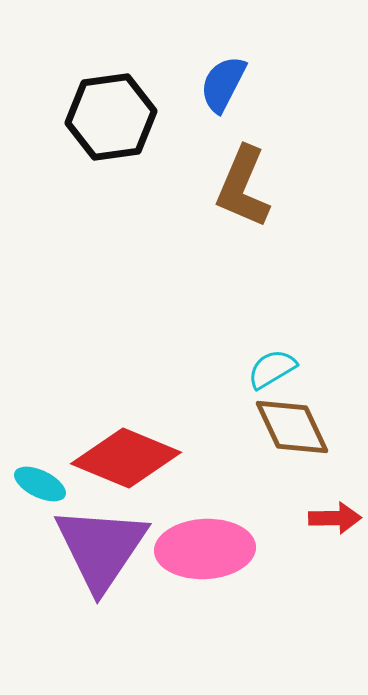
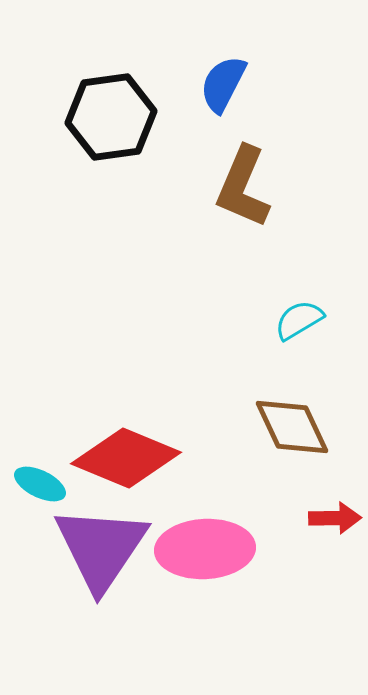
cyan semicircle: moved 27 px right, 49 px up
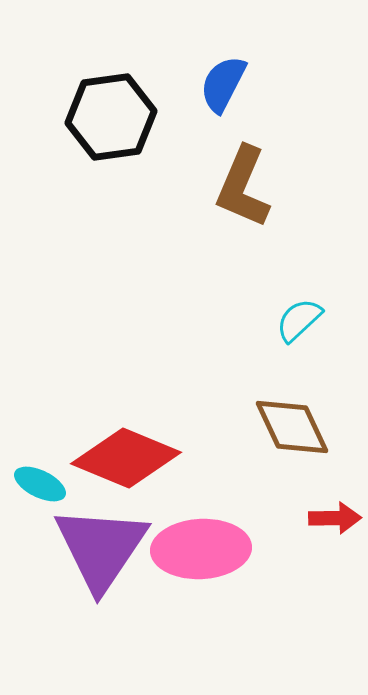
cyan semicircle: rotated 12 degrees counterclockwise
pink ellipse: moved 4 px left
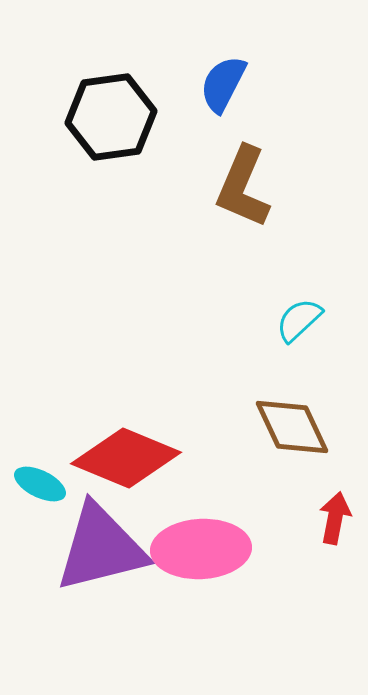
red arrow: rotated 78 degrees counterclockwise
purple triangle: rotated 42 degrees clockwise
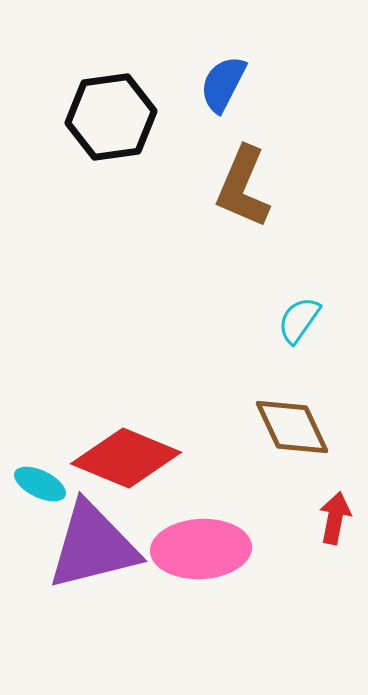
cyan semicircle: rotated 12 degrees counterclockwise
purple triangle: moved 8 px left, 2 px up
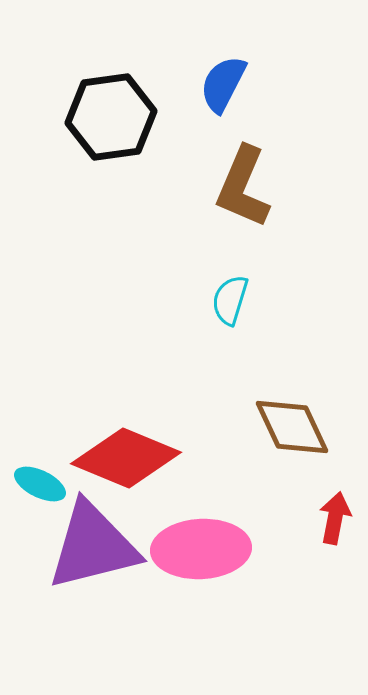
cyan semicircle: moved 69 px left, 20 px up; rotated 18 degrees counterclockwise
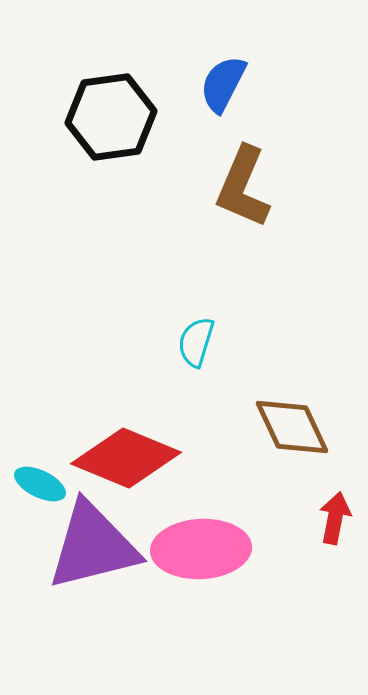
cyan semicircle: moved 34 px left, 42 px down
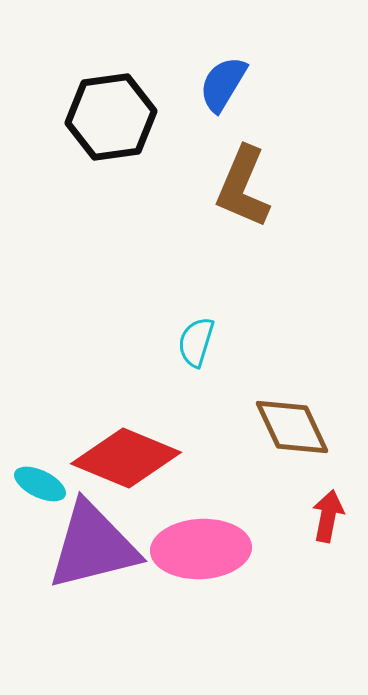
blue semicircle: rotated 4 degrees clockwise
red arrow: moved 7 px left, 2 px up
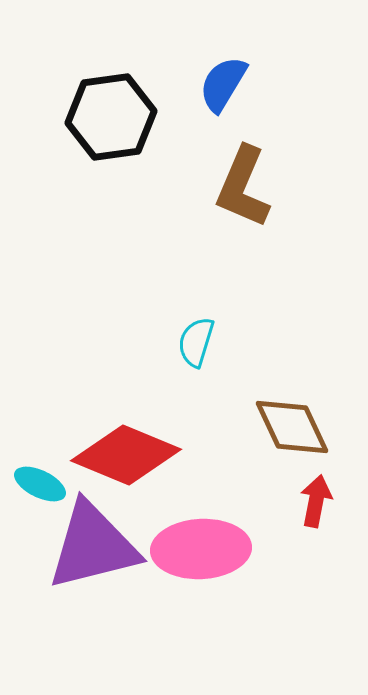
red diamond: moved 3 px up
red arrow: moved 12 px left, 15 px up
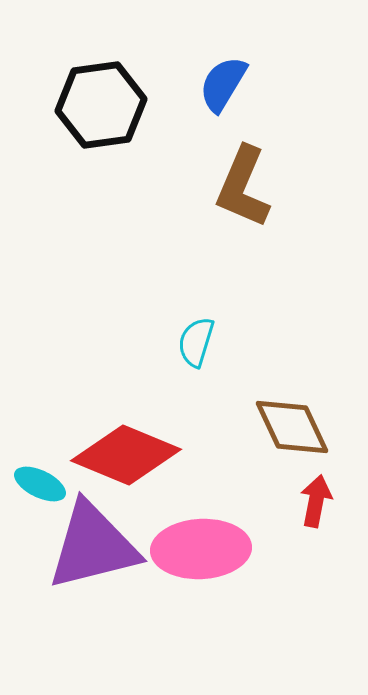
black hexagon: moved 10 px left, 12 px up
